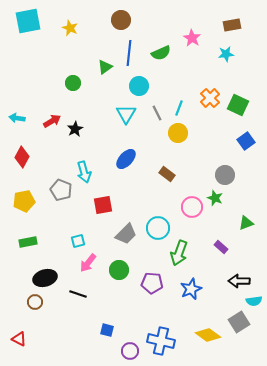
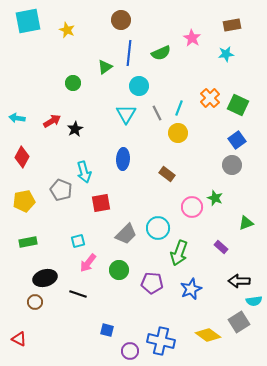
yellow star at (70, 28): moved 3 px left, 2 px down
blue square at (246, 141): moved 9 px left, 1 px up
blue ellipse at (126, 159): moved 3 px left; rotated 40 degrees counterclockwise
gray circle at (225, 175): moved 7 px right, 10 px up
red square at (103, 205): moved 2 px left, 2 px up
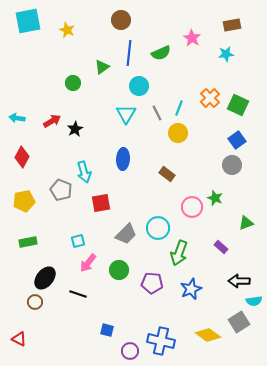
green triangle at (105, 67): moved 3 px left
black ellipse at (45, 278): rotated 35 degrees counterclockwise
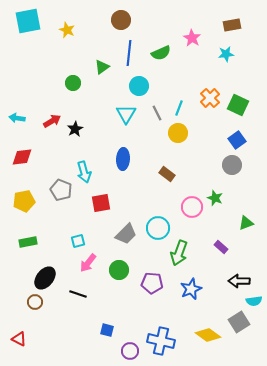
red diamond at (22, 157): rotated 55 degrees clockwise
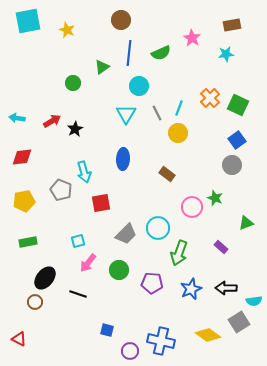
black arrow at (239, 281): moved 13 px left, 7 px down
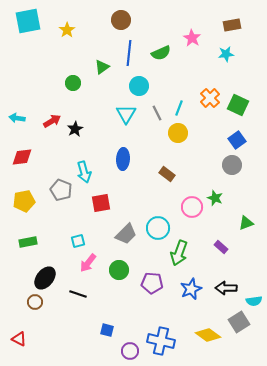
yellow star at (67, 30): rotated 14 degrees clockwise
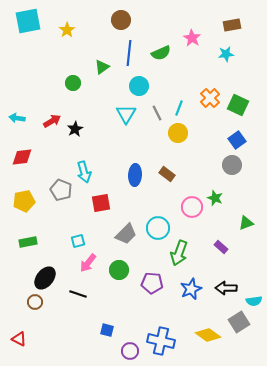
blue ellipse at (123, 159): moved 12 px right, 16 px down
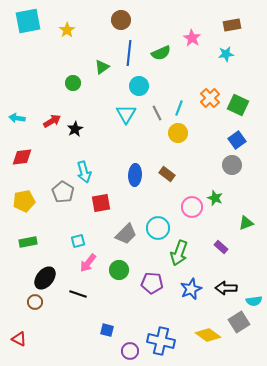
gray pentagon at (61, 190): moved 2 px right, 2 px down; rotated 10 degrees clockwise
